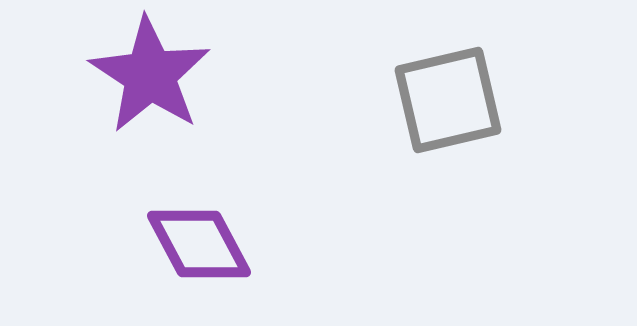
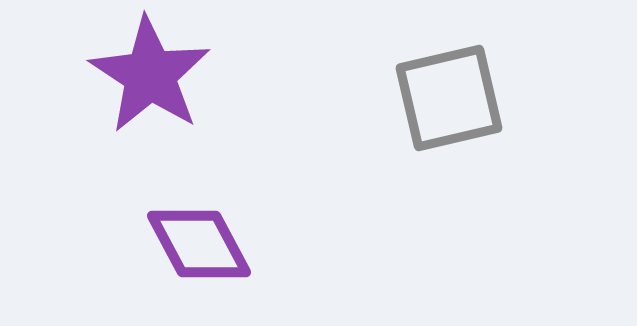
gray square: moved 1 px right, 2 px up
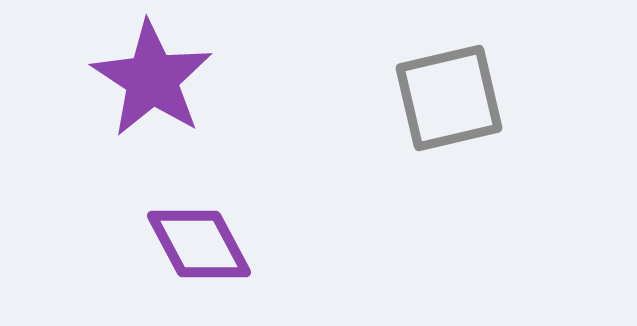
purple star: moved 2 px right, 4 px down
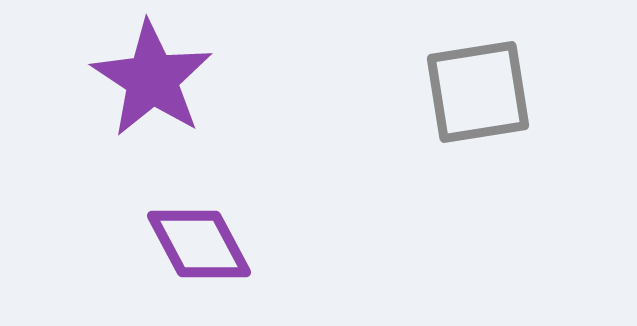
gray square: moved 29 px right, 6 px up; rotated 4 degrees clockwise
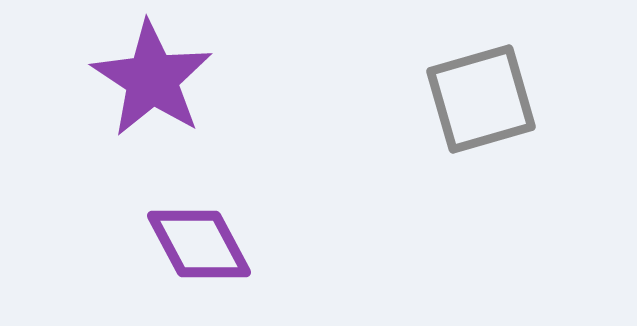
gray square: moved 3 px right, 7 px down; rotated 7 degrees counterclockwise
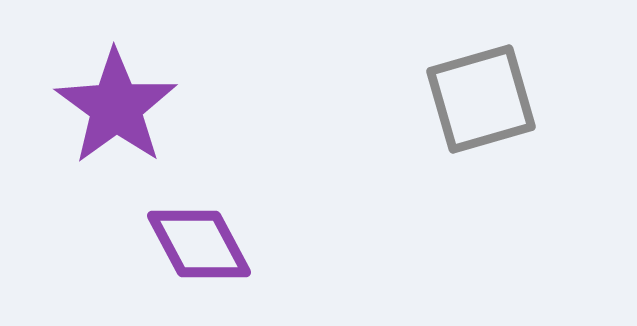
purple star: moved 36 px left, 28 px down; rotated 3 degrees clockwise
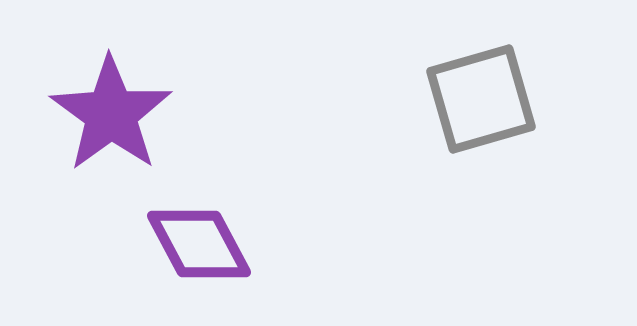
purple star: moved 5 px left, 7 px down
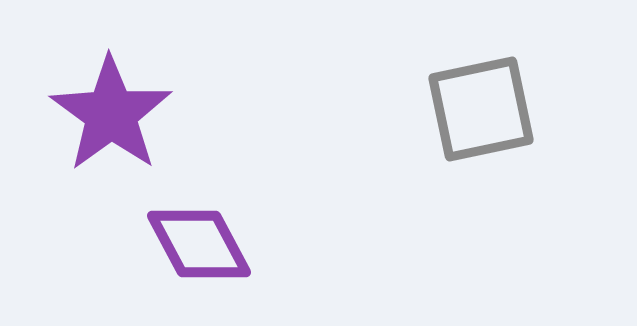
gray square: moved 10 px down; rotated 4 degrees clockwise
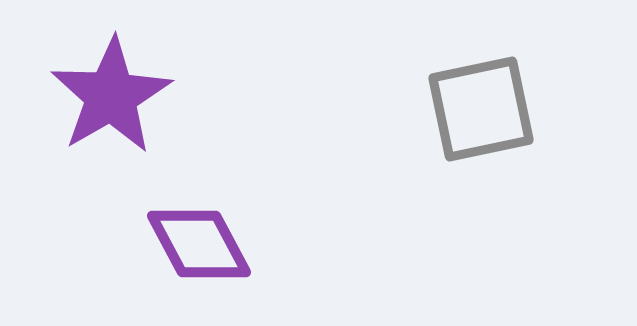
purple star: moved 18 px up; rotated 6 degrees clockwise
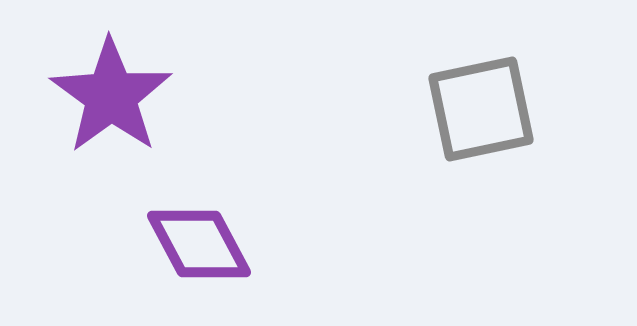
purple star: rotated 6 degrees counterclockwise
